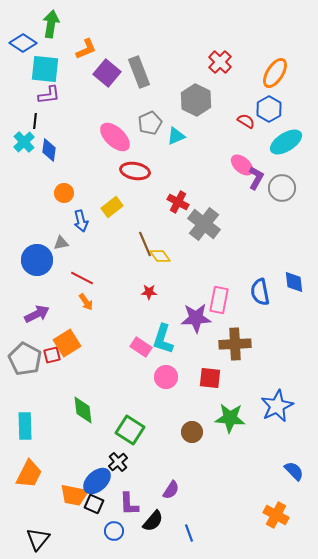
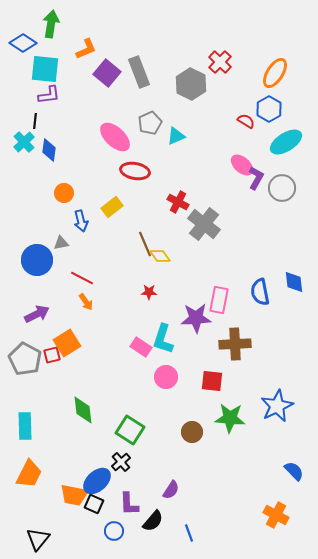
gray hexagon at (196, 100): moved 5 px left, 16 px up
red square at (210, 378): moved 2 px right, 3 px down
black cross at (118, 462): moved 3 px right
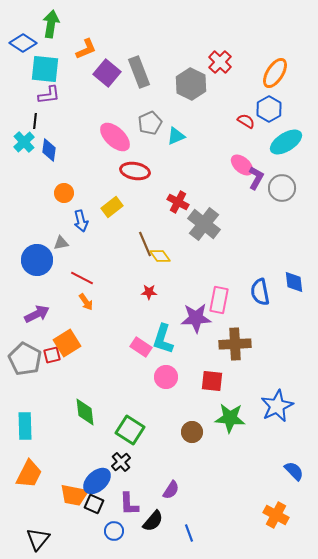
green diamond at (83, 410): moved 2 px right, 2 px down
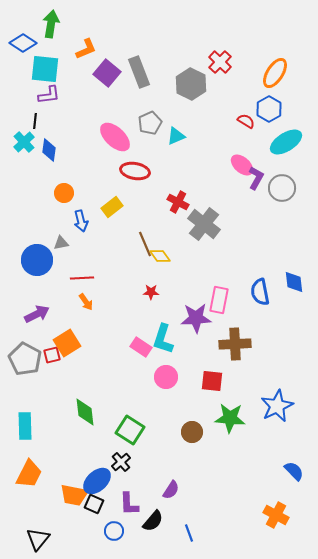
red line at (82, 278): rotated 30 degrees counterclockwise
red star at (149, 292): moved 2 px right
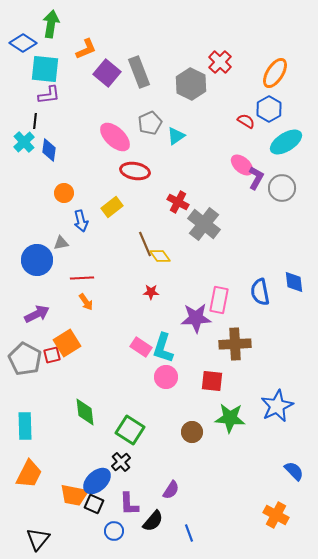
cyan triangle at (176, 136): rotated 12 degrees counterclockwise
cyan L-shape at (163, 339): moved 9 px down
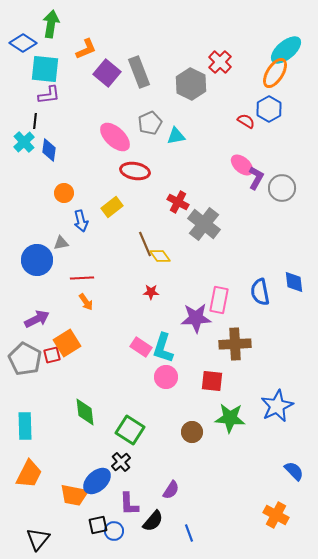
cyan triangle at (176, 136): rotated 24 degrees clockwise
cyan ellipse at (286, 142): moved 92 px up; rotated 8 degrees counterclockwise
purple arrow at (37, 314): moved 5 px down
black square at (94, 504): moved 4 px right, 21 px down; rotated 36 degrees counterclockwise
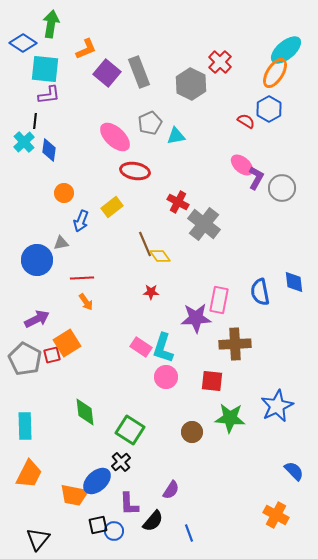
blue arrow at (81, 221): rotated 35 degrees clockwise
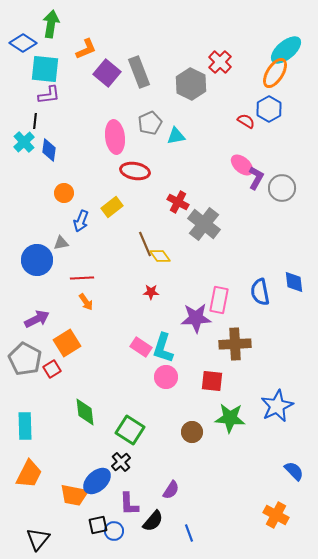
pink ellipse at (115, 137): rotated 40 degrees clockwise
red square at (52, 355): moved 14 px down; rotated 18 degrees counterclockwise
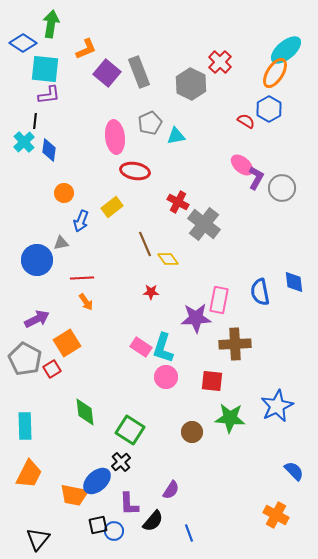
yellow diamond at (160, 256): moved 8 px right, 3 px down
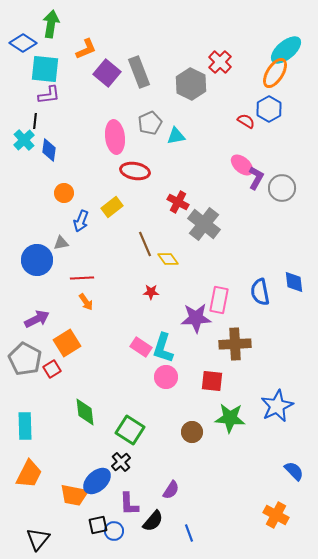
cyan cross at (24, 142): moved 2 px up
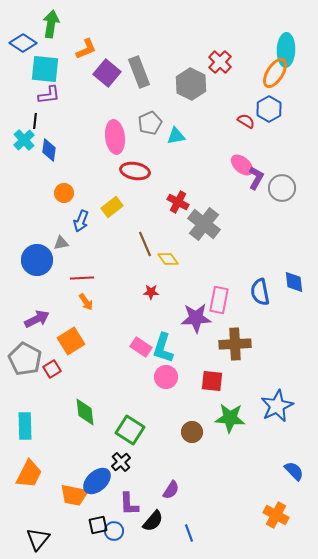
cyan ellipse at (286, 50): rotated 48 degrees counterclockwise
orange square at (67, 343): moved 4 px right, 2 px up
